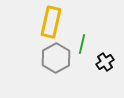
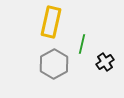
gray hexagon: moved 2 px left, 6 px down
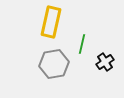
gray hexagon: rotated 20 degrees clockwise
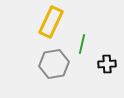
yellow rectangle: rotated 12 degrees clockwise
black cross: moved 2 px right, 2 px down; rotated 30 degrees clockwise
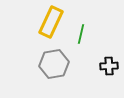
green line: moved 1 px left, 10 px up
black cross: moved 2 px right, 2 px down
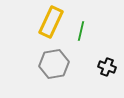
green line: moved 3 px up
black cross: moved 2 px left, 1 px down; rotated 24 degrees clockwise
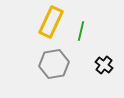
black cross: moved 3 px left, 2 px up; rotated 18 degrees clockwise
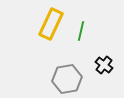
yellow rectangle: moved 2 px down
gray hexagon: moved 13 px right, 15 px down
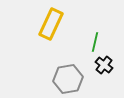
green line: moved 14 px right, 11 px down
gray hexagon: moved 1 px right
